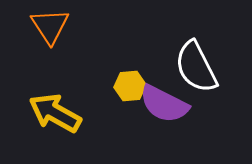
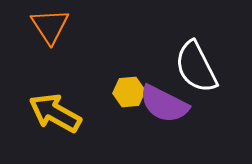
yellow hexagon: moved 1 px left, 6 px down
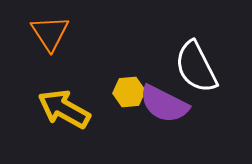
orange triangle: moved 7 px down
yellow arrow: moved 9 px right, 4 px up
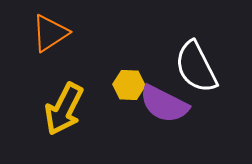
orange triangle: rotated 30 degrees clockwise
yellow hexagon: moved 7 px up; rotated 8 degrees clockwise
yellow arrow: rotated 92 degrees counterclockwise
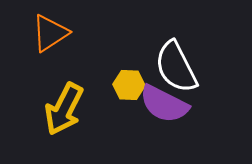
white semicircle: moved 20 px left
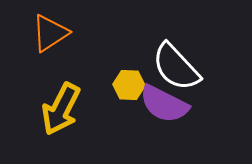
white semicircle: rotated 16 degrees counterclockwise
yellow arrow: moved 3 px left
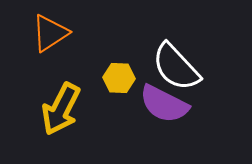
yellow hexagon: moved 10 px left, 7 px up
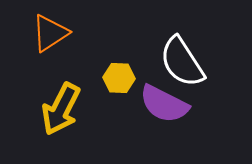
white semicircle: moved 6 px right, 5 px up; rotated 10 degrees clockwise
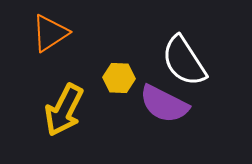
white semicircle: moved 2 px right, 1 px up
yellow arrow: moved 3 px right, 1 px down
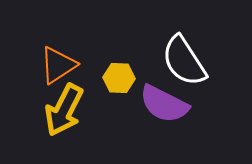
orange triangle: moved 8 px right, 32 px down
